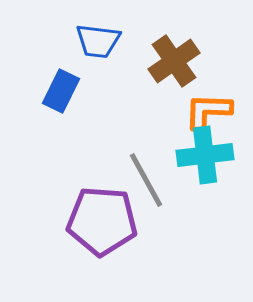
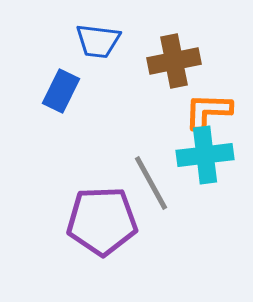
brown cross: rotated 24 degrees clockwise
gray line: moved 5 px right, 3 px down
purple pentagon: rotated 6 degrees counterclockwise
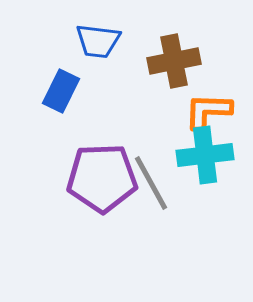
purple pentagon: moved 43 px up
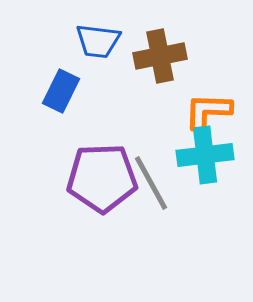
brown cross: moved 14 px left, 5 px up
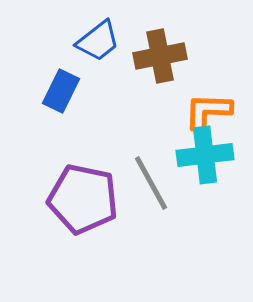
blue trapezoid: rotated 45 degrees counterclockwise
purple pentagon: moved 19 px left, 21 px down; rotated 14 degrees clockwise
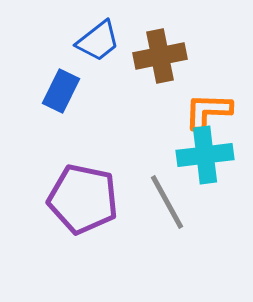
gray line: moved 16 px right, 19 px down
